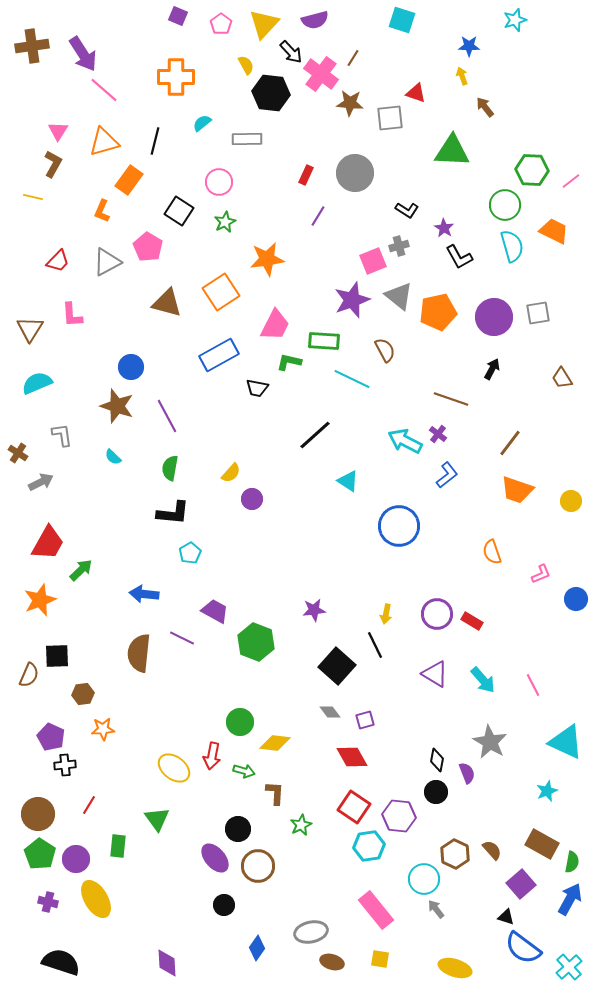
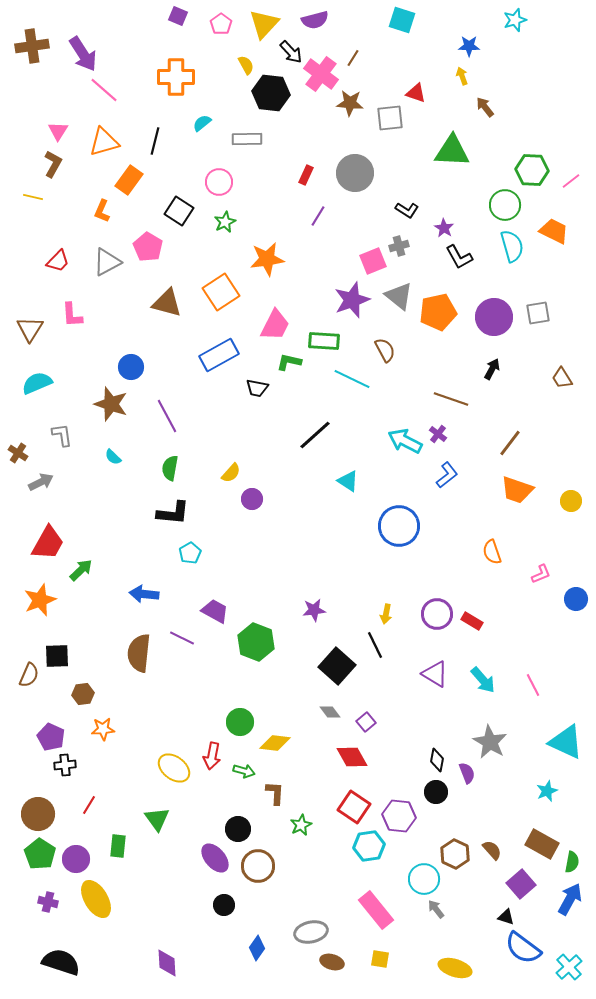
brown star at (117, 406): moved 6 px left, 2 px up
purple square at (365, 720): moved 1 px right, 2 px down; rotated 24 degrees counterclockwise
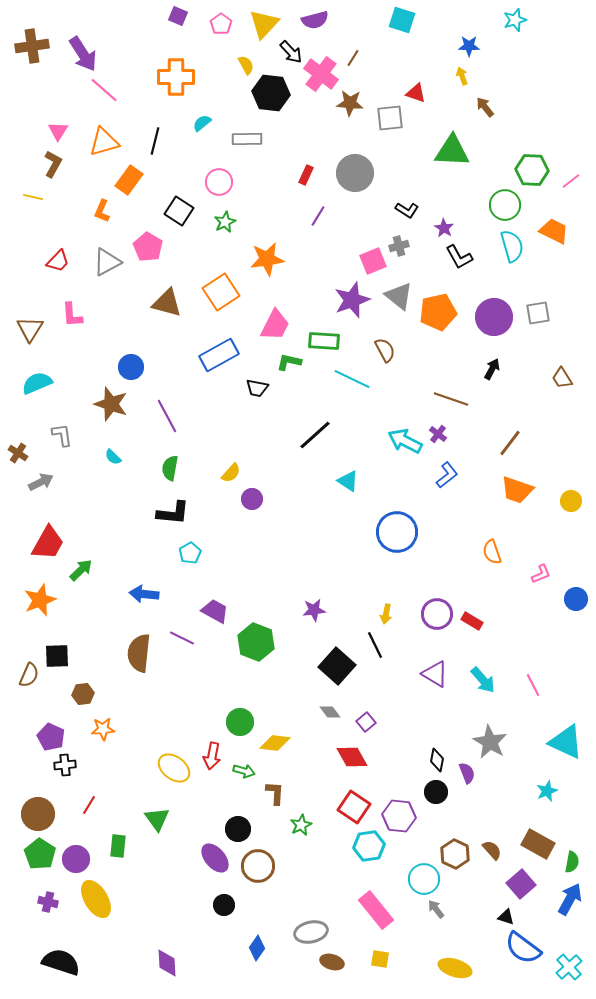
blue circle at (399, 526): moved 2 px left, 6 px down
brown rectangle at (542, 844): moved 4 px left
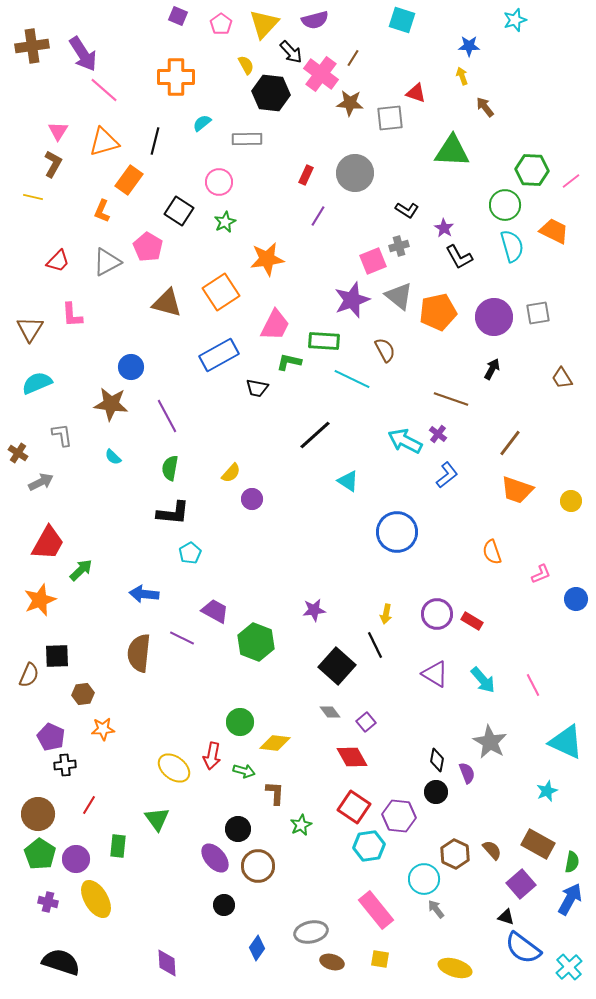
brown star at (111, 404): rotated 12 degrees counterclockwise
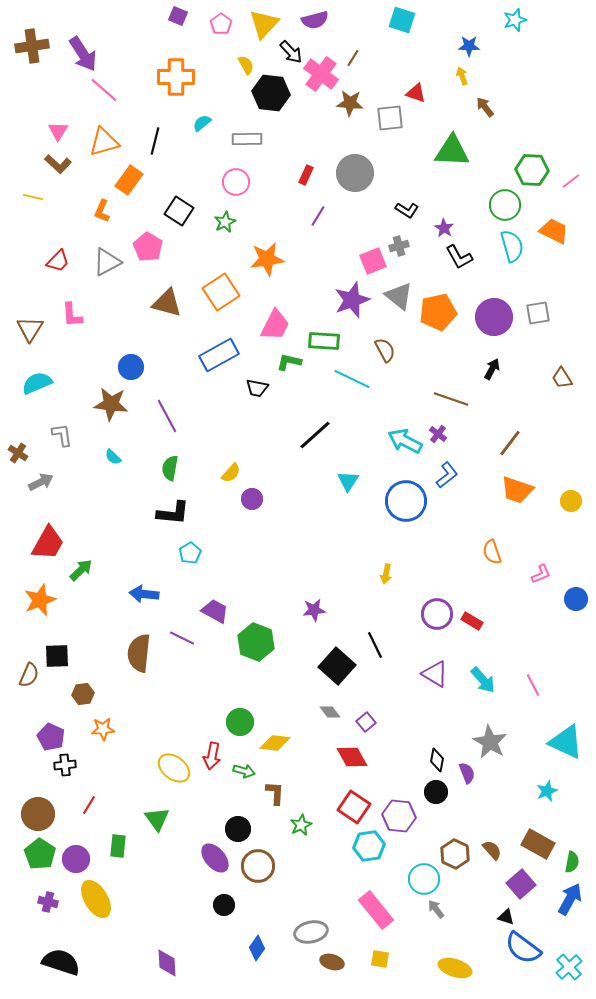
brown L-shape at (53, 164): moved 5 px right; rotated 104 degrees clockwise
pink circle at (219, 182): moved 17 px right
cyan triangle at (348, 481): rotated 30 degrees clockwise
blue circle at (397, 532): moved 9 px right, 31 px up
yellow arrow at (386, 614): moved 40 px up
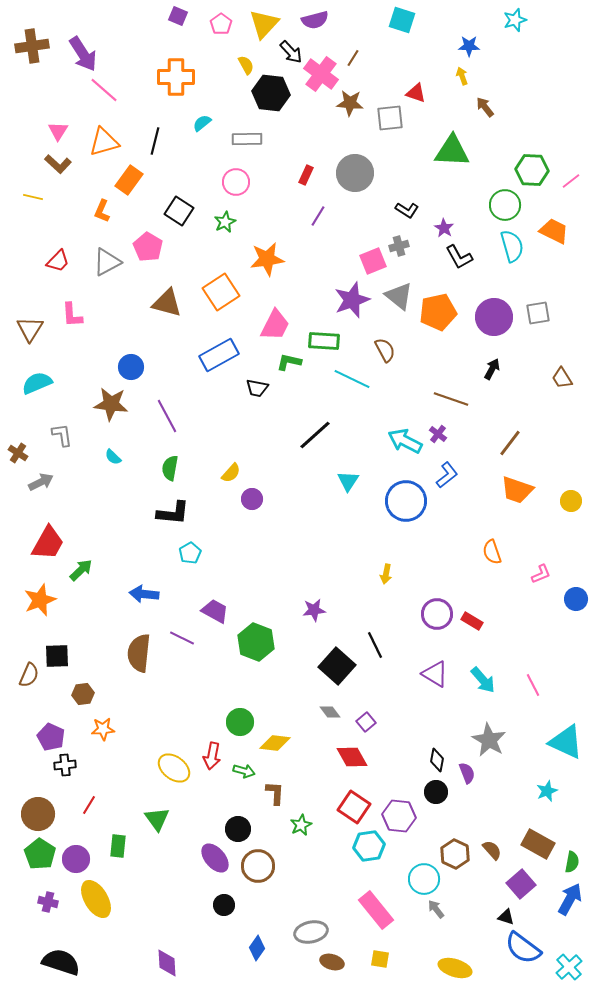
gray star at (490, 742): moved 1 px left, 2 px up
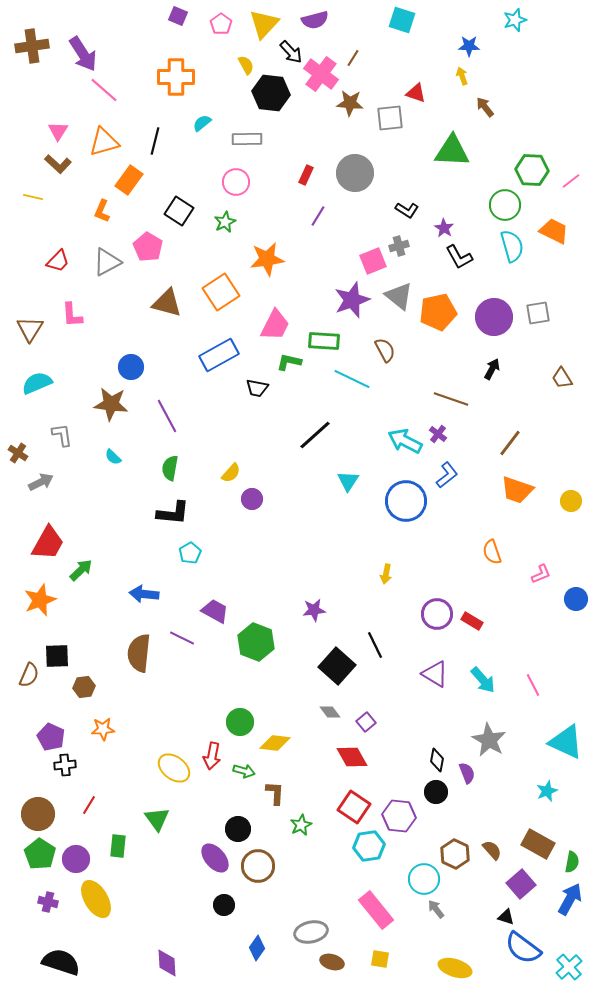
brown hexagon at (83, 694): moved 1 px right, 7 px up
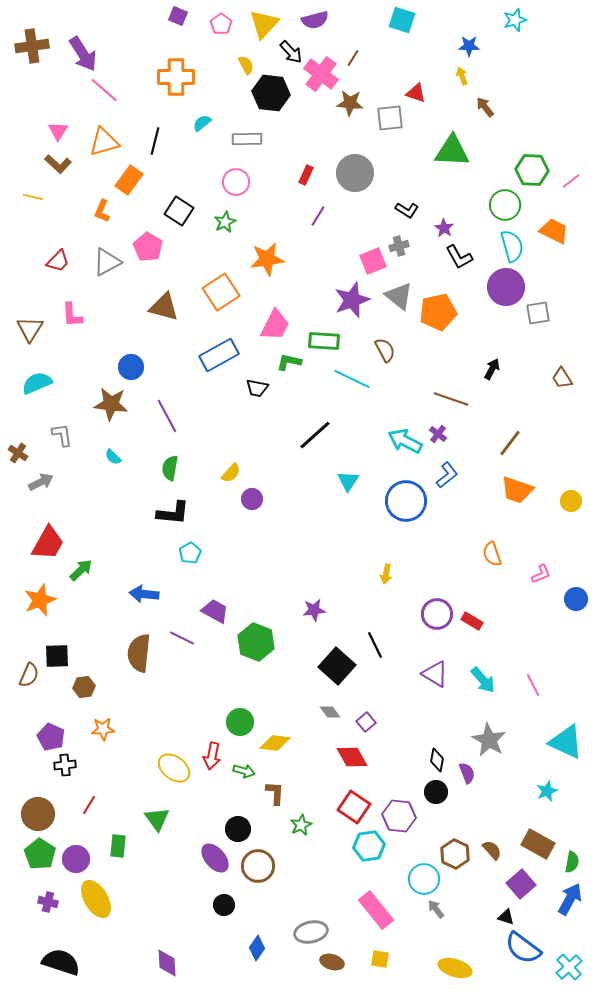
brown triangle at (167, 303): moved 3 px left, 4 px down
purple circle at (494, 317): moved 12 px right, 30 px up
orange semicircle at (492, 552): moved 2 px down
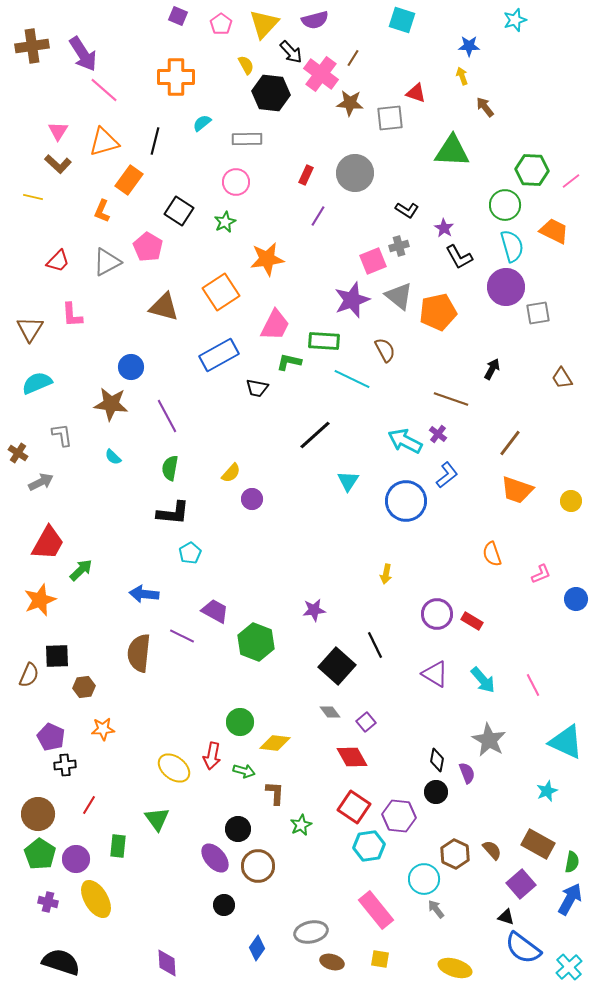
purple line at (182, 638): moved 2 px up
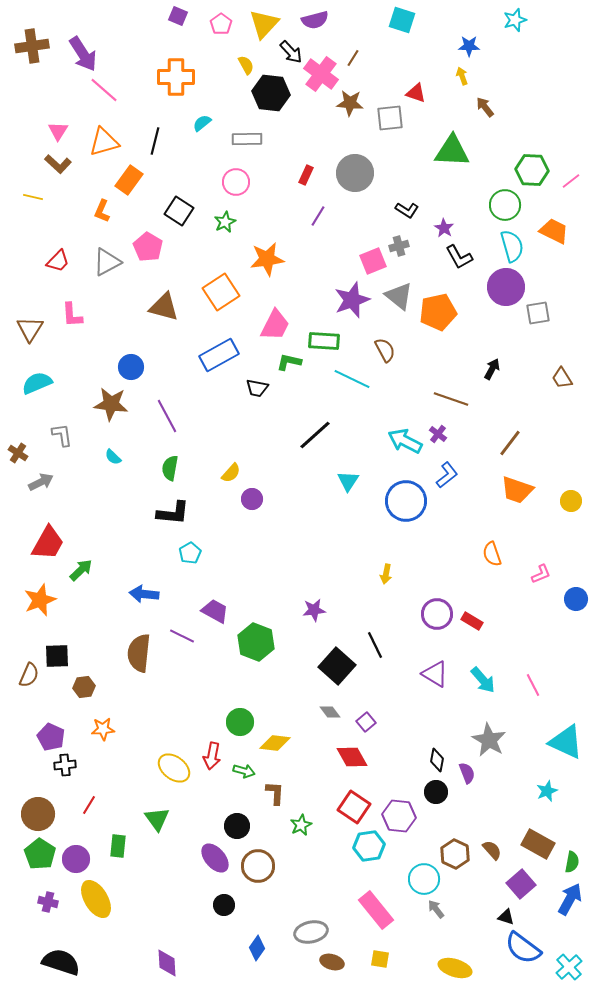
black circle at (238, 829): moved 1 px left, 3 px up
